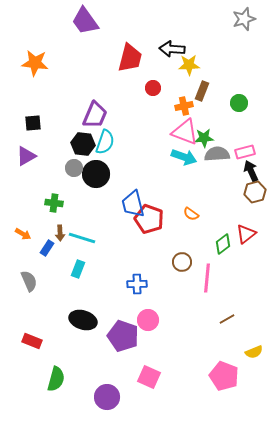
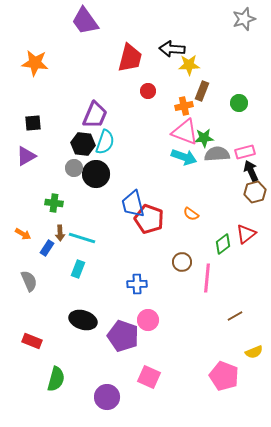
red circle at (153, 88): moved 5 px left, 3 px down
brown line at (227, 319): moved 8 px right, 3 px up
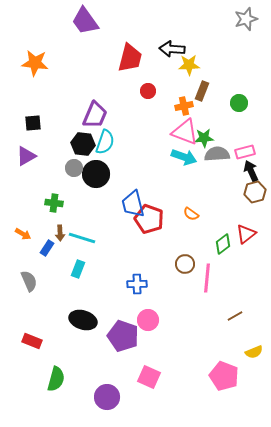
gray star at (244, 19): moved 2 px right
brown circle at (182, 262): moved 3 px right, 2 px down
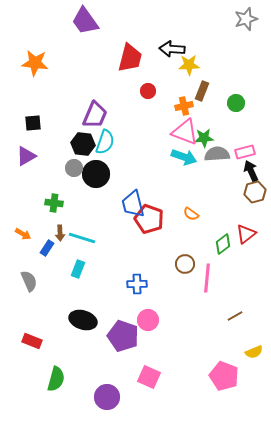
green circle at (239, 103): moved 3 px left
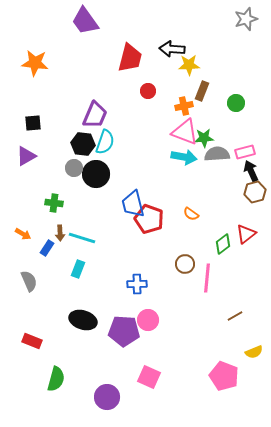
cyan arrow at (184, 157): rotated 10 degrees counterclockwise
purple pentagon at (123, 336): moved 1 px right, 5 px up; rotated 16 degrees counterclockwise
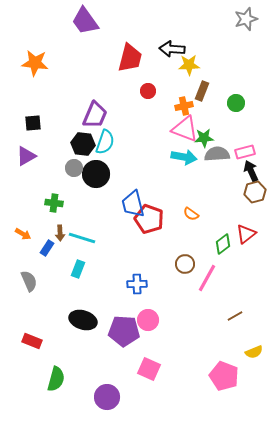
pink triangle at (185, 132): moved 3 px up
pink line at (207, 278): rotated 24 degrees clockwise
pink square at (149, 377): moved 8 px up
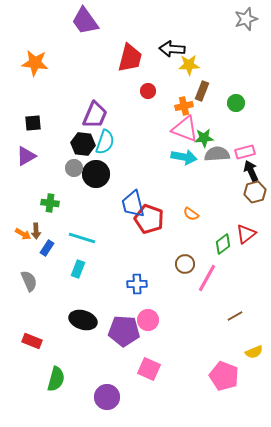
green cross at (54, 203): moved 4 px left
brown arrow at (60, 233): moved 24 px left, 2 px up
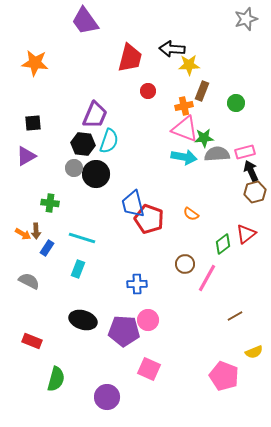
cyan semicircle at (105, 142): moved 4 px right, 1 px up
gray semicircle at (29, 281): rotated 40 degrees counterclockwise
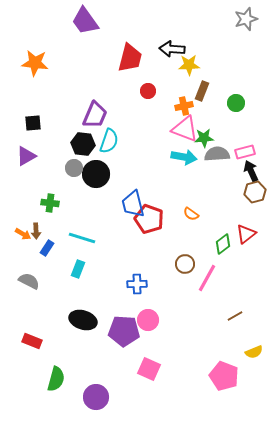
purple circle at (107, 397): moved 11 px left
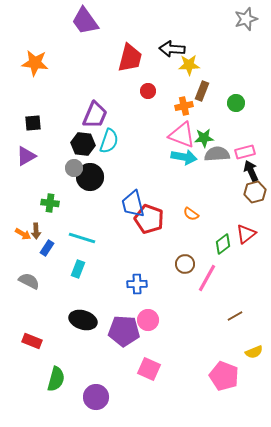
pink triangle at (185, 129): moved 3 px left, 6 px down
black circle at (96, 174): moved 6 px left, 3 px down
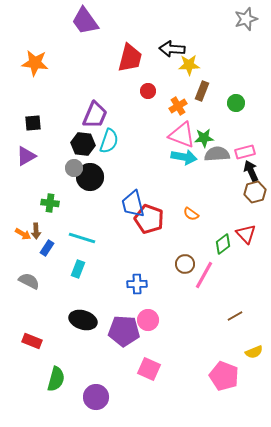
orange cross at (184, 106): moved 6 px left; rotated 18 degrees counterclockwise
red triangle at (246, 234): rotated 35 degrees counterclockwise
pink line at (207, 278): moved 3 px left, 3 px up
